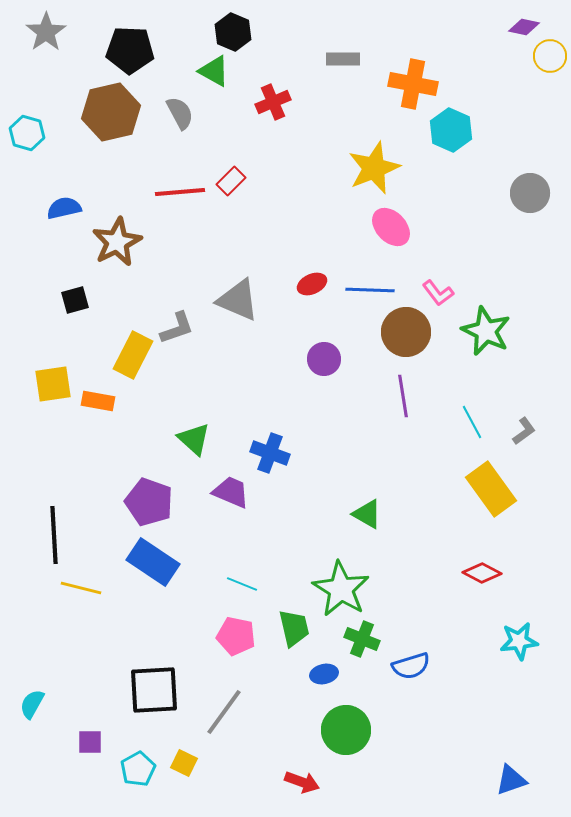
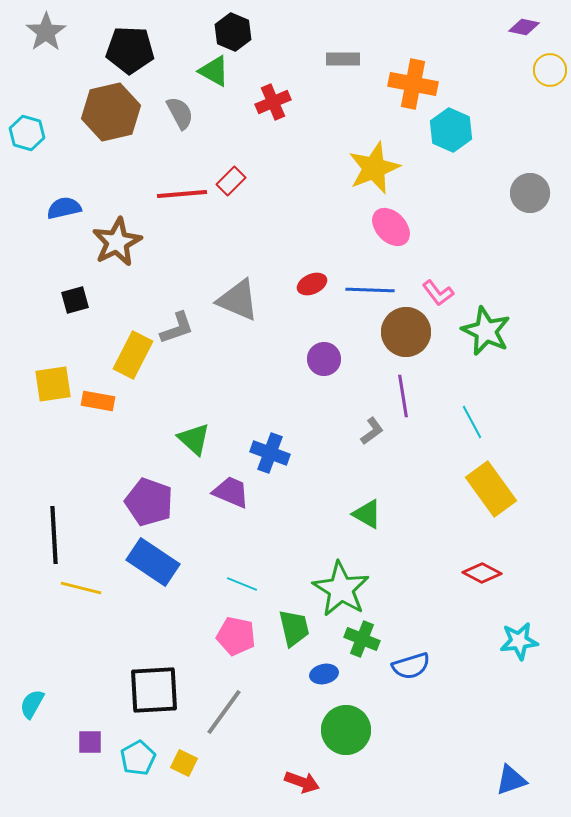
yellow circle at (550, 56): moved 14 px down
red line at (180, 192): moved 2 px right, 2 px down
gray L-shape at (524, 431): moved 152 px left
cyan pentagon at (138, 769): moved 11 px up
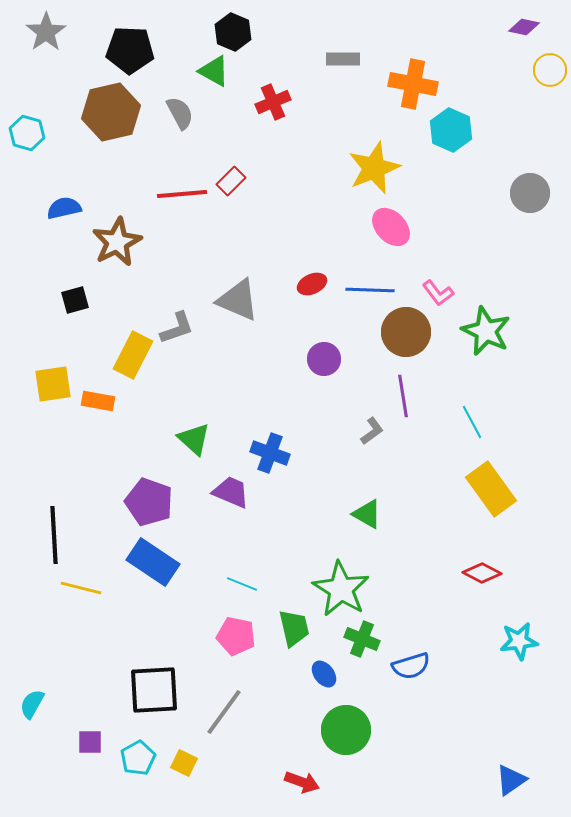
blue ellipse at (324, 674): rotated 64 degrees clockwise
blue triangle at (511, 780): rotated 16 degrees counterclockwise
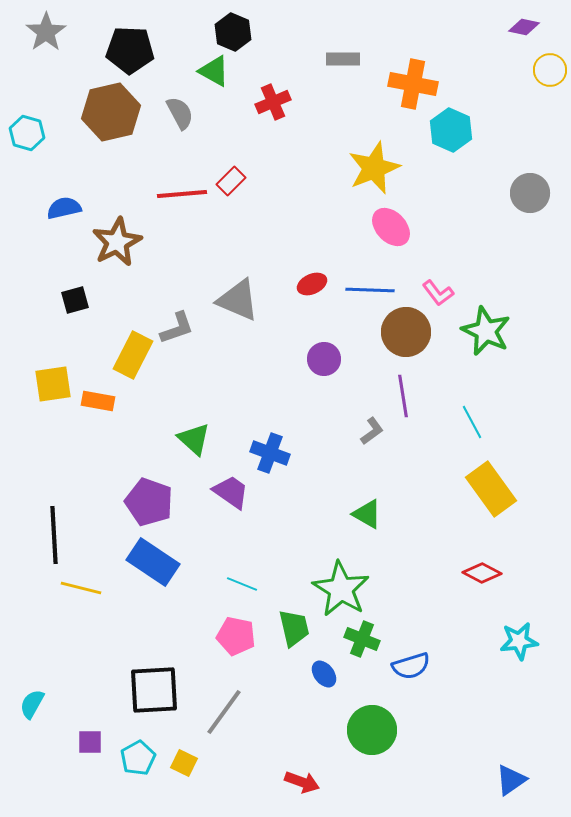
purple trapezoid at (231, 492): rotated 12 degrees clockwise
green circle at (346, 730): moved 26 px right
